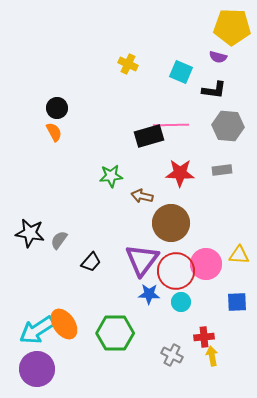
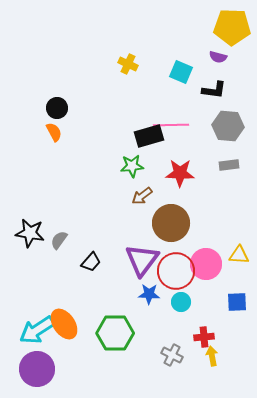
gray rectangle: moved 7 px right, 5 px up
green star: moved 21 px right, 10 px up
brown arrow: rotated 50 degrees counterclockwise
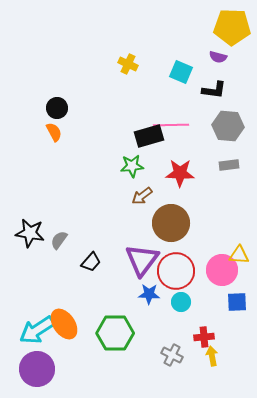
pink circle: moved 16 px right, 6 px down
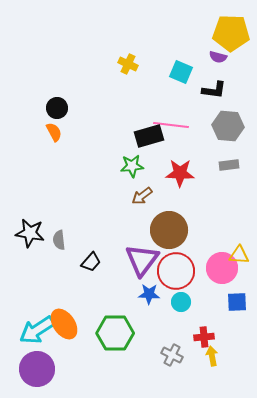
yellow pentagon: moved 1 px left, 6 px down
pink line: rotated 8 degrees clockwise
brown circle: moved 2 px left, 7 px down
gray semicircle: rotated 42 degrees counterclockwise
pink circle: moved 2 px up
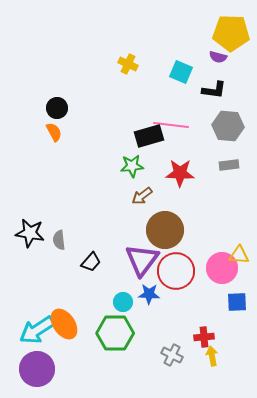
brown circle: moved 4 px left
cyan circle: moved 58 px left
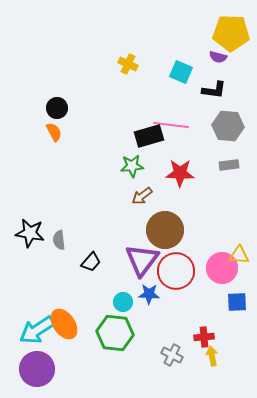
green hexagon: rotated 6 degrees clockwise
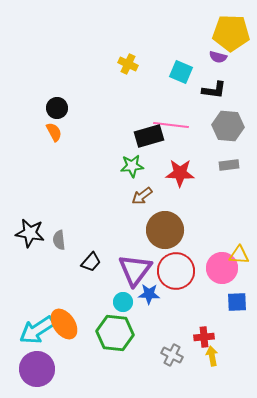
purple triangle: moved 7 px left, 10 px down
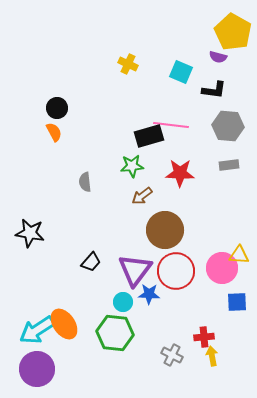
yellow pentagon: moved 2 px right, 1 px up; rotated 27 degrees clockwise
gray semicircle: moved 26 px right, 58 px up
